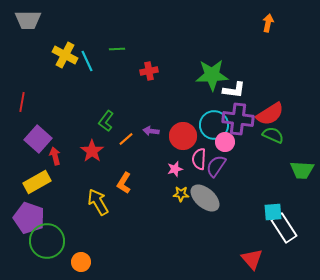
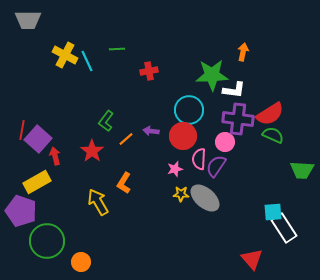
orange arrow: moved 25 px left, 29 px down
red line: moved 28 px down
cyan circle: moved 25 px left, 15 px up
purple pentagon: moved 8 px left, 7 px up
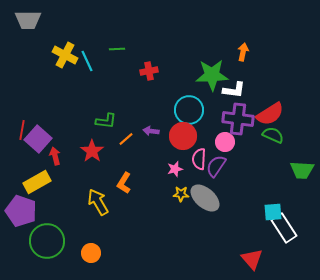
green L-shape: rotated 120 degrees counterclockwise
orange circle: moved 10 px right, 9 px up
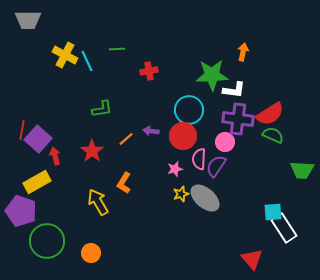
green L-shape: moved 4 px left, 12 px up; rotated 15 degrees counterclockwise
yellow star: rotated 21 degrees counterclockwise
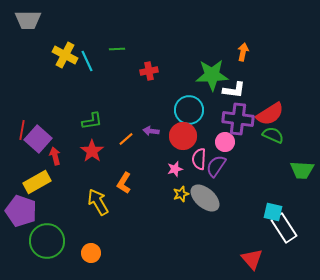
green L-shape: moved 10 px left, 12 px down
cyan square: rotated 18 degrees clockwise
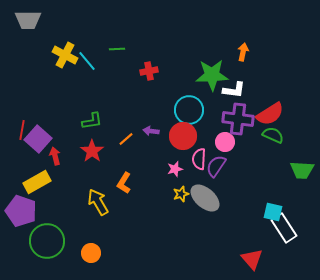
cyan line: rotated 15 degrees counterclockwise
